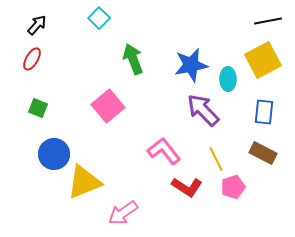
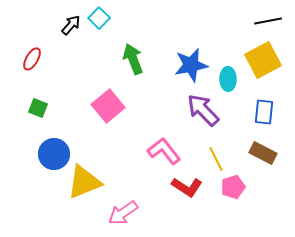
black arrow: moved 34 px right
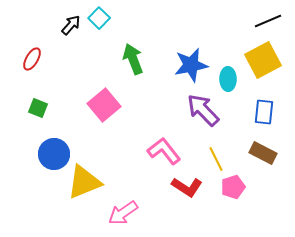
black line: rotated 12 degrees counterclockwise
pink square: moved 4 px left, 1 px up
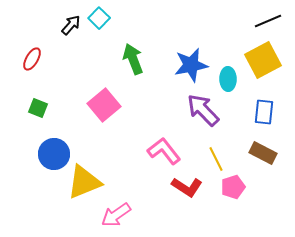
pink arrow: moved 7 px left, 2 px down
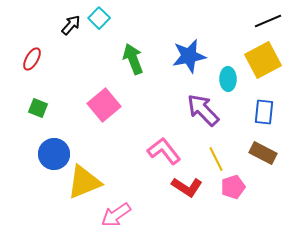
blue star: moved 2 px left, 9 px up
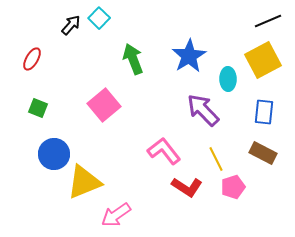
blue star: rotated 20 degrees counterclockwise
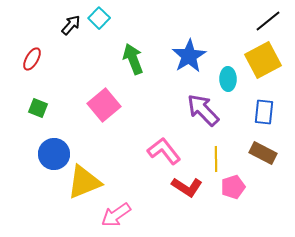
black line: rotated 16 degrees counterclockwise
yellow line: rotated 25 degrees clockwise
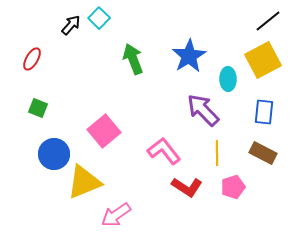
pink square: moved 26 px down
yellow line: moved 1 px right, 6 px up
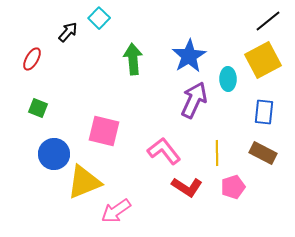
black arrow: moved 3 px left, 7 px down
green arrow: rotated 16 degrees clockwise
purple arrow: moved 9 px left, 10 px up; rotated 69 degrees clockwise
pink square: rotated 36 degrees counterclockwise
pink arrow: moved 4 px up
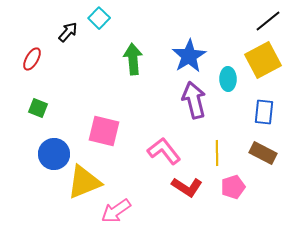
purple arrow: rotated 39 degrees counterclockwise
